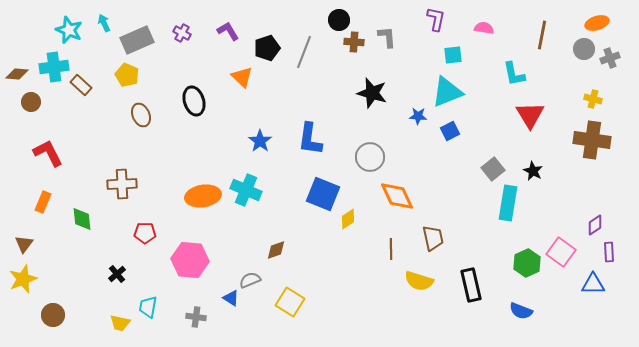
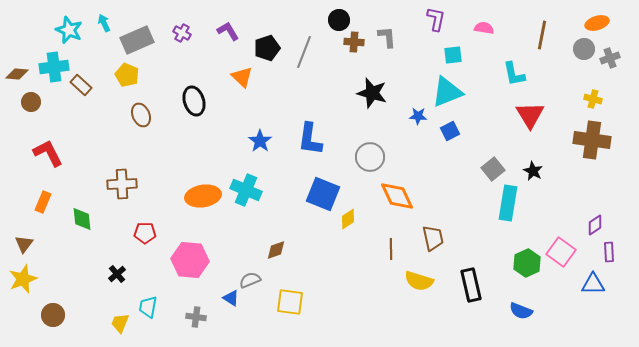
yellow square at (290, 302): rotated 24 degrees counterclockwise
yellow trapezoid at (120, 323): rotated 100 degrees clockwise
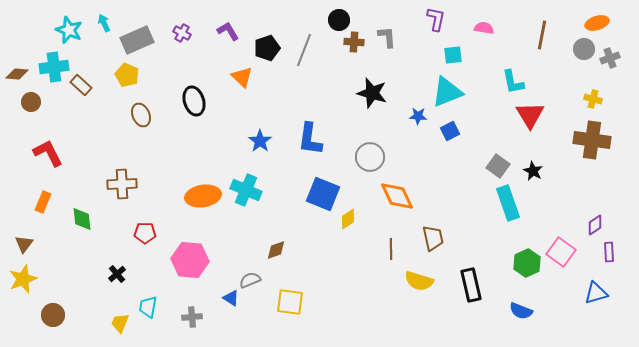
gray line at (304, 52): moved 2 px up
cyan L-shape at (514, 74): moved 1 px left, 8 px down
gray square at (493, 169): moved 5 px right, 3 px up; rotated 15 degrees counterclockwise
cyan rectangle at (508, 203): rotated 28 degrees counterclockwise
blue triangle at (593, 284): moved 3 px right, 9 px down; rotated 15 degrees counterclockwise
gray cross at (196, 317): moved 4 px left; rotated 12 degrees counterclockwise
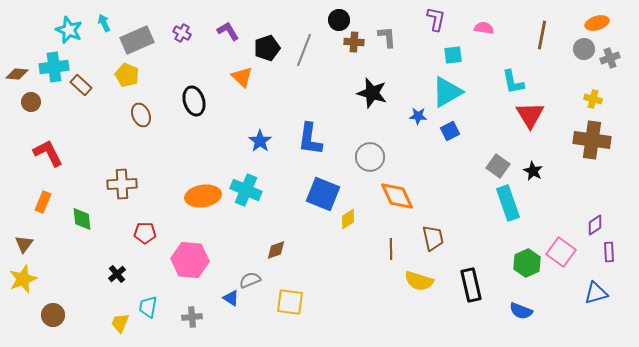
cyan triangle at (447, 92): rotated 8 degrees counterclockwise
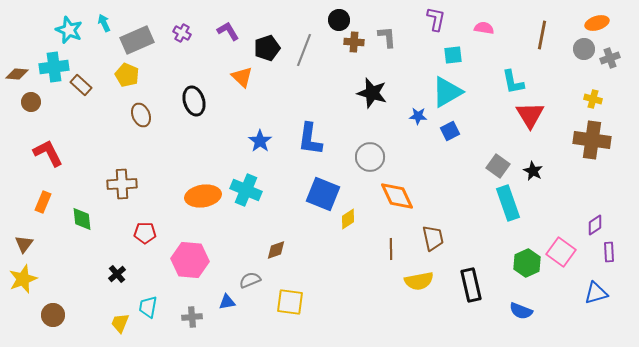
yellow semicircle at (419, 281): rotated 28 degrees counterclockwise
blue triangle at (231, 298): moved 4 px left, 4 px down; rotated 42 degrees counterclockwise
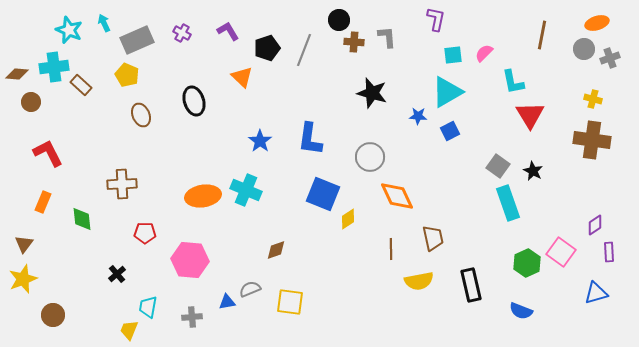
pink semicircle at (484, 28): moved 25 px down; rotated 54 degrees counterclockwise
gray semicircle at (250, 280): moved 9 px down
yellow trapezoid at (120, 323): moved 9 px right, 7 px down
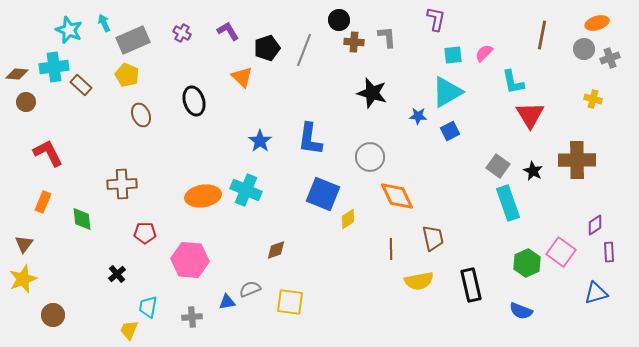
gray rectangle at (137, 40): moved 4 px left
brown circle at (31, 102): moved 5 px left
brown cross at (592, 140): moved 15 px left, 20 px down; rotated 9 degrees counterclockwise
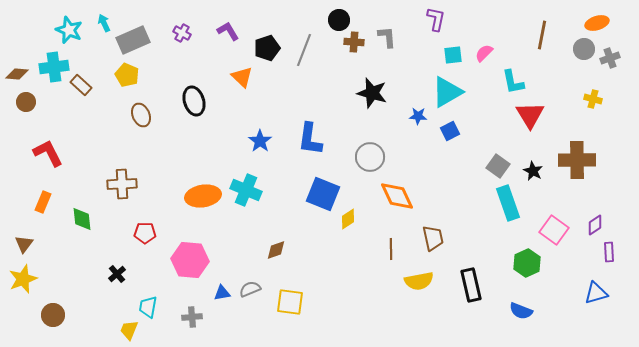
pink square at (561, 252): moved 7 px left, 22 px up
blue triangle at (227, 302): moved 5 px left, 9 px up
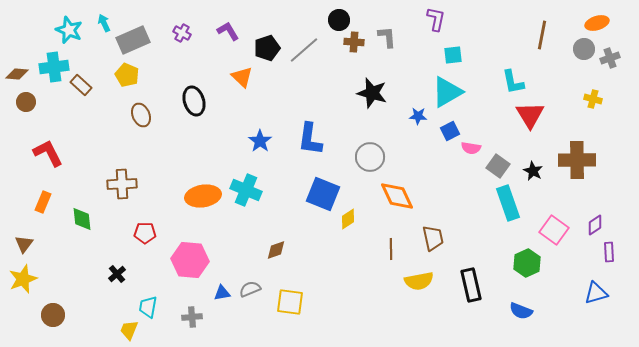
gray line at (304, 50): rotated 28 degrees clockwise
pink semicircle at (484, 53): moved 13 px left, 95 px down; rotated 126 degrees counterclockwise
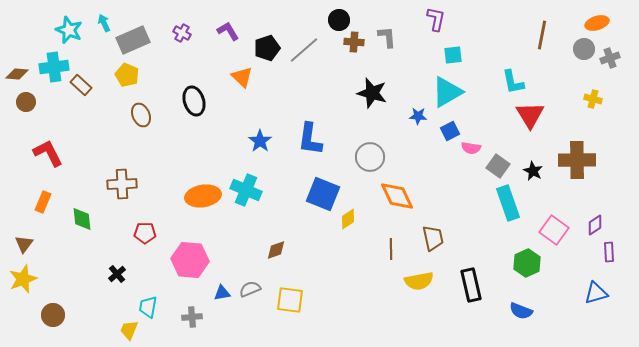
yellow square at (290, 302): moved 2 px up
